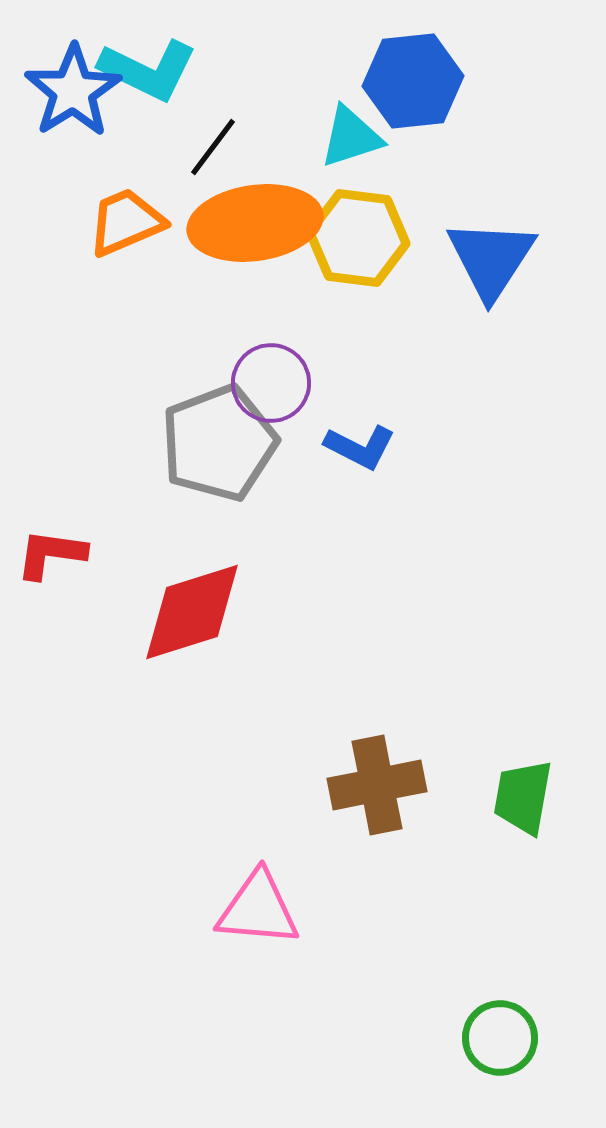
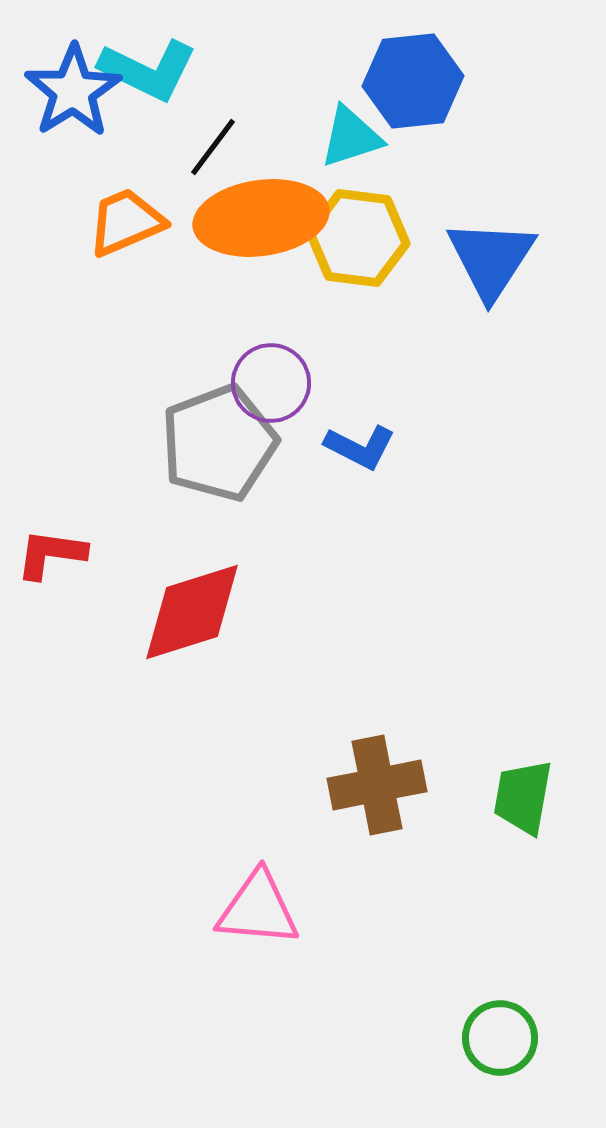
orange ellipse: moved 6 px right, 5 px up
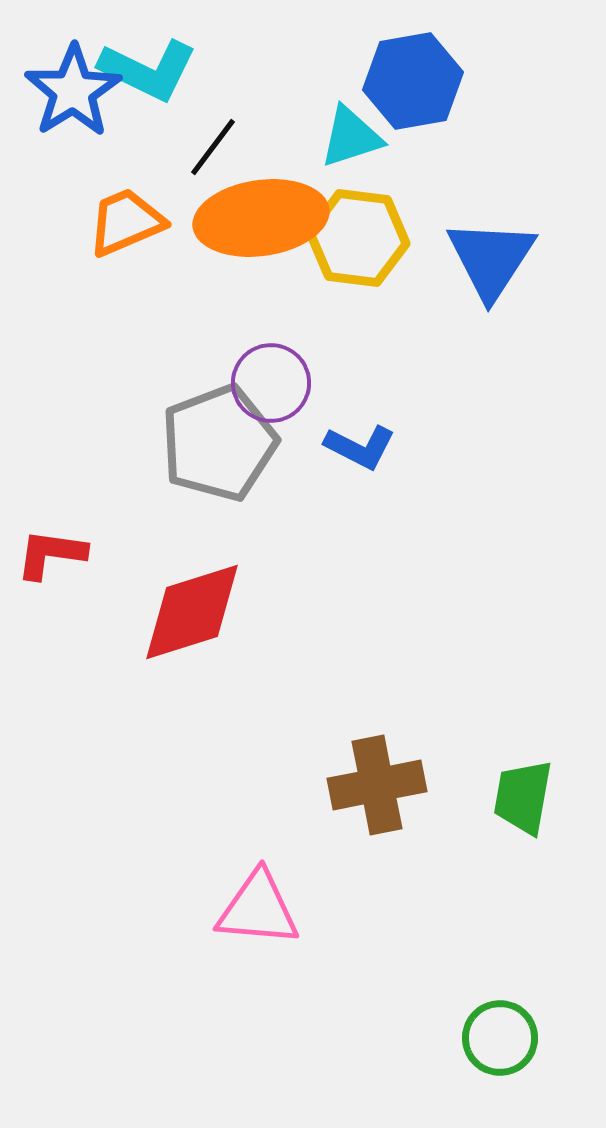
blue hexagon: rotated 4 degrees counterclockwise
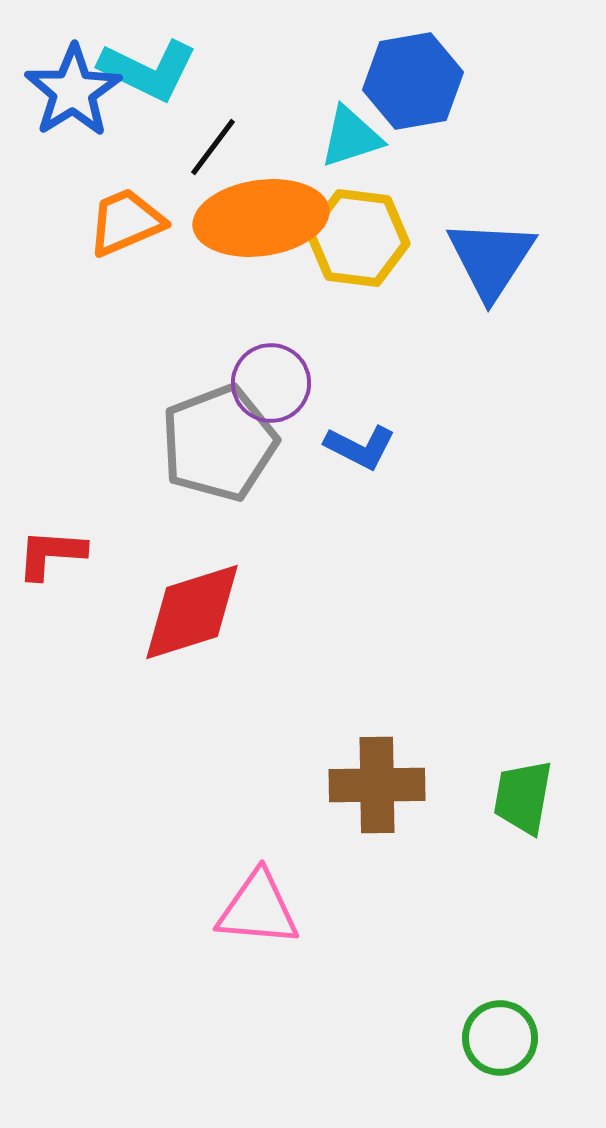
red L-shape: rotated 4 degrees counterclockwise
brown cross: rotated 10 degrees clockwise
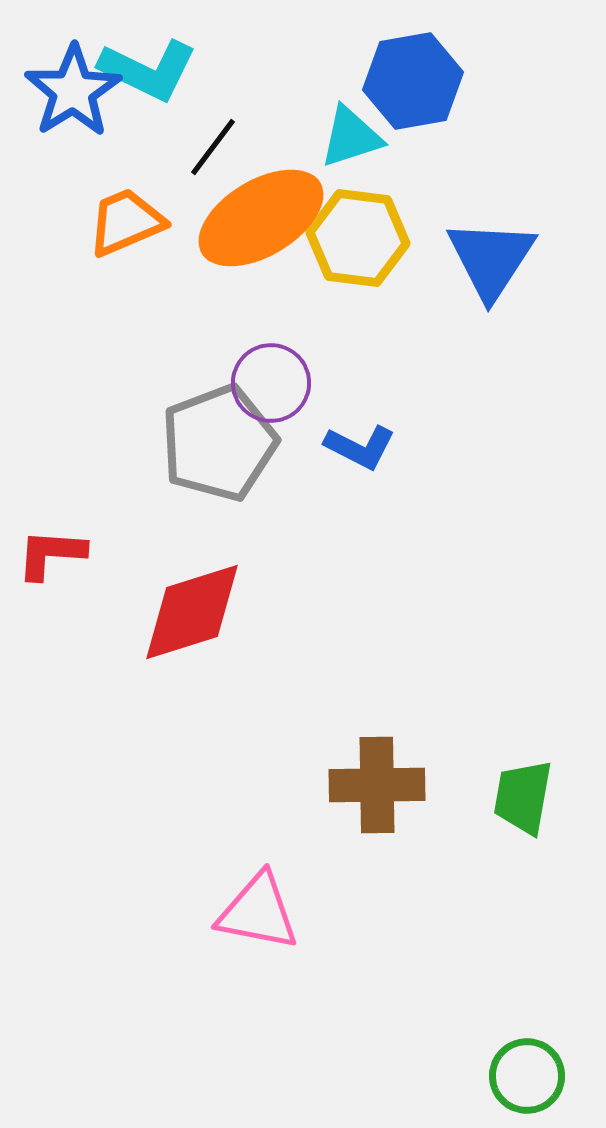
orange ellipse: rotated 23 degrees counterclockwise
pink triangle: moved 3 px down; rotated 6 degrees clockwise
green circle: moved 27 px right, 38 px down
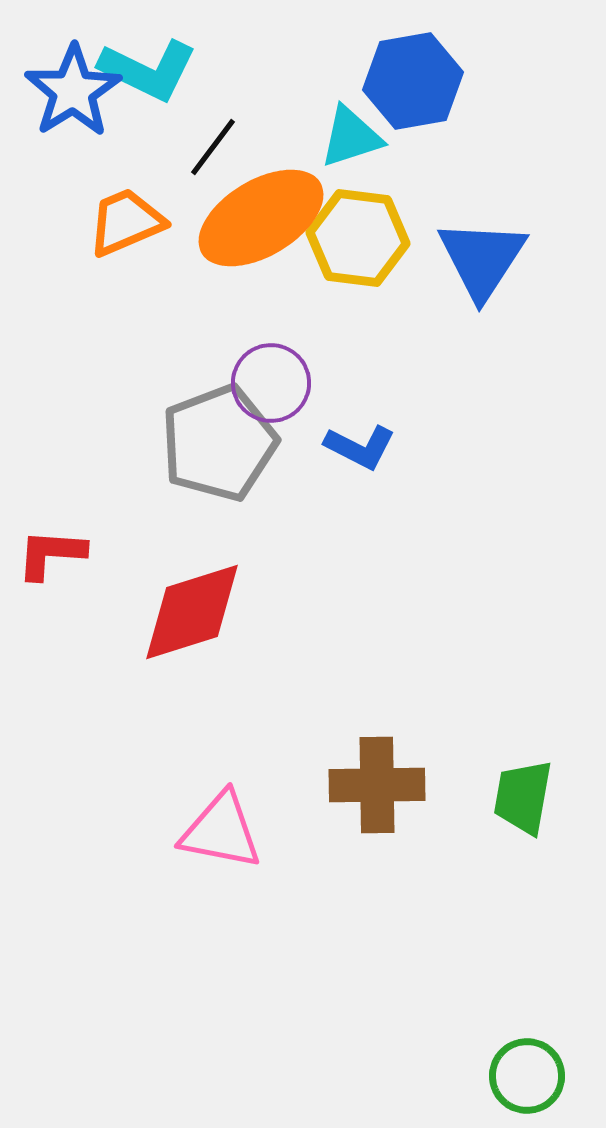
blue triangle: moved 9 px left
pink triangle: moved 37 px left, 81 px up
